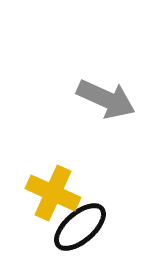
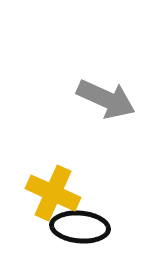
black ellipse: rotated 46 degrees clockwise
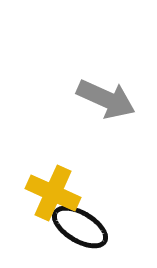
black ellipse: rotated 26 degrees clockwise
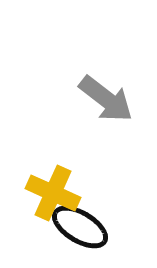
gray arrow: rotated 14 degrees clockwise
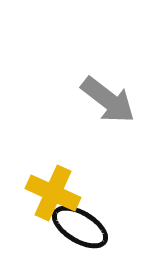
gray arrow: moved 2 px right, 1 px down
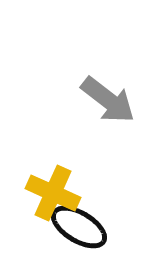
black ellipse: moved 1 px left
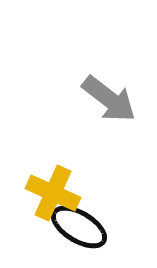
gray arrow: moved 1 px right, 1 px up
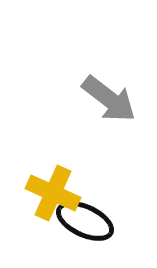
black ellipse: moved 6 px right, 6 px up; rotated 6 degrees counterclockwise
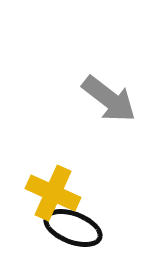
black ellipse: moved 12 px left, 7 px down; rotated 4 degrees counterclockwise
